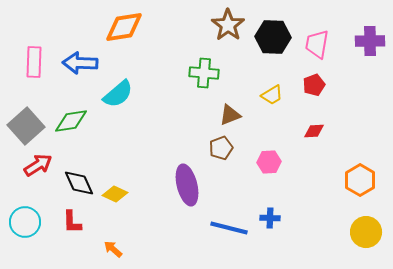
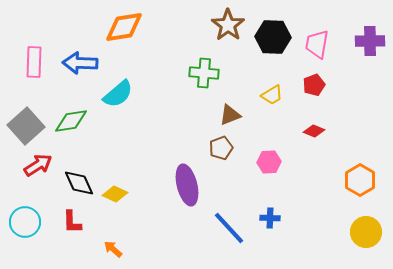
red diamond: rotated 25 degrees clockwise
blue line: rotated 33 degrees clockwise
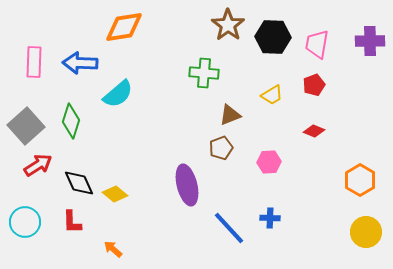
green diamond: rotated 64 degrees counterclockwise
yellow diamond: rotated 15 degrees clockwise
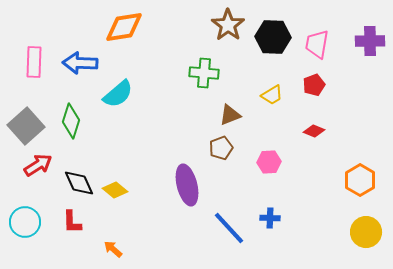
yellow diamond: moved 4 px up
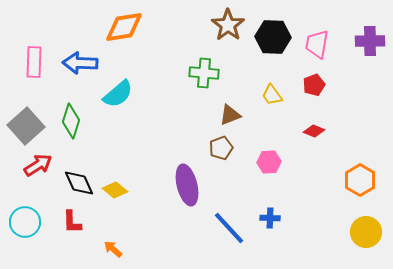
yellow trapezoid: rotated 85 degrees clockwise
